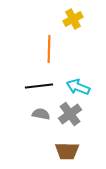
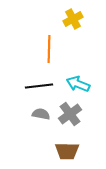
cyan arrow: moved 3 px up
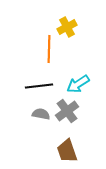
yellow cross: moved 6 px left, 8 px down
cyan arrow: rotated 55 degrees counterclockwise
gray cross: moved 3 px left, 3 px up
brown trapezoid: rotated 70 degrees clockwise
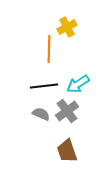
black line: moved 5 px right
gray semicircle: rotated 12 degrees clockwise
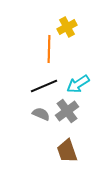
black line: rotated 16 degrees counterclockwise
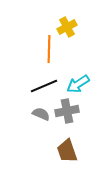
gray cross: rotated 25 degrees clockwise
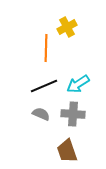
orange line: moved 3 px left, 1 px up
gray cross: moved 6 px right, 3 px down; rotated 15 degrees clockwise
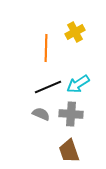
yellow cross: moved 8 px right, 5 px down
black line: moved 4 px right, 1 px down
gray cross: moved 2 px left
brown trapezoid: moved 2 px right
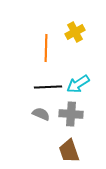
black line: rotated 20 degrees clockwise
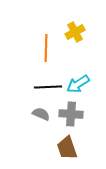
brown trapezoid: moved 2 px left, 3 px up
